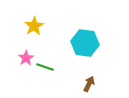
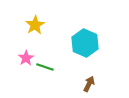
yellow star: moved 1 px right, 1 px up
cyan hexagon: rotated 16 degrees clockwise
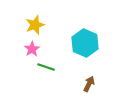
yellow star: rotated 12 degrees clockwise
pink star: moved 6 px right, 9 px up
green line: moved 1 px right
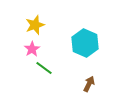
green line: moved 2 px left, 1 px down; rotated 18 degrees clockwise
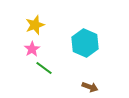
brown arrow: moved 1 px right, 3 px down; rotated 84 degrees clockwise
